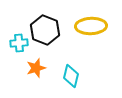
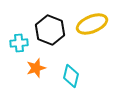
yellow ellipse: moved 1 px right, 2 px up; rotated 20 degrees counterclockwise
black hexagon: moved 5 px right
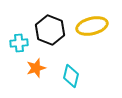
yellow ellipse: moved 2 px down; rotated 8 degrees clockwise
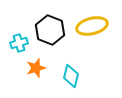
cyan cross: rotated 12 degrees counterclockwise
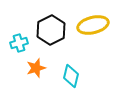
yellow ellipse: moved 1 px right, 1 px up
black hexagon: moved 1 px right; rotated 12 degrees clockwise
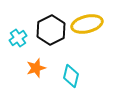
yellow ellipse: moved 6 px left, 1 px up
cyan cross: moved 1 px left, 5 px up; rotated 18 degrees counterclockwise
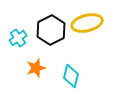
yellow ellipse: moved 1 px up
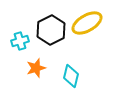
yellow ellipse: rotated 16 degrees counterclockwise
cyan cross: moved 2 px right, 3 px down; rotated 18 degrees clockwise
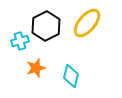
yellow ellipse: rotated 20 degrees counterclockwise
black hexagon: moved 5 px left, 4 px up
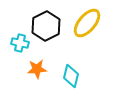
cyan cross: moved 2 px down; rotated 30 degrees clockwise
orange star: moved 1 px right, 1 px down; rotated 12 degrees clockwise
